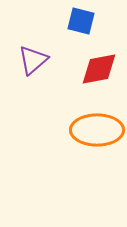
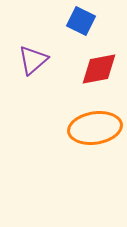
blue square: rotated 12 degrees clockwise
orange ellipse: moved 2 px left, 2 px up; rotated 9 degrees counterclockwise
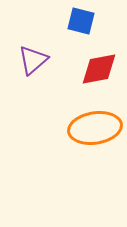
blue square: rotated 12 degrees counterclockwise
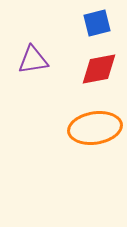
blue square: moved 16 px right, 2 px down; rotated 28 degrees counterclockwise
purple triangle: rotated 32 degrees clockwise
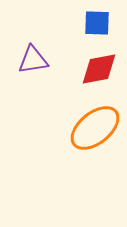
blue square: rotated 16 degrees clockwise
orange ellipse: rotated 30 degrees counterclockwise
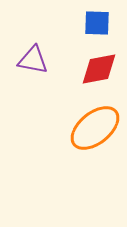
purple triangle: rotated 20 degrees clockwise
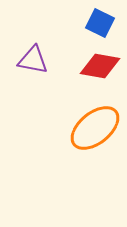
blue square: moved 3 px right; rotated 24 degrees clockwise
red diamond: moved 1 px right, 3 px up; rotated 21 degrees clockwise
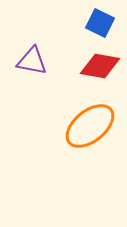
purple triangle: moved 1 px left, 1 px down
orange ellipse: moved 5 px left, 2 px up
